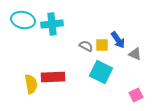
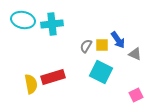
gray semicircle: rotated 88 degrees counterclockwise
red rectangle: rotated 15 degrees counterclockwise
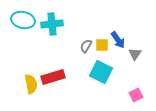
gray triangle: rotated 40 degrees clockwise
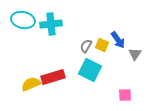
cyan cross: moved 1 px left
yellow square: rotated 24 degrees clockwise
cyan square: moved 11 px left, 2 px up
yellow semicircle: rotated 102 degrees counterclockwise
pink square: moved 11 px left; rotated 24 degrees clockwise
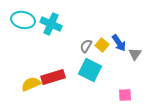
cyan cross: rotated 30 degrees clockwise
blue arrow: moved 1 px right, 3 px down
yellow square: rotated 16 degrees clockwise
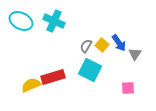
cyan ellipse: moved 2 px left, 1 px down; rotated 15 degrees clockwise
cyan cross: moved 3 px right, 3 px up
yellow semicircle: moved 1 px down
pink square: moved 3 px right, 7 px up
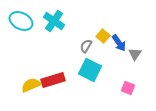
cyan cross: rotated 10 degrees clockwise
yellow square: moved 1 px right, 9 px up
red rectangle: moved 3 px down
pink square: rotated 24 degrees clockwise
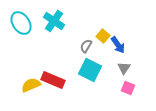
cyan ellipse: moved 2 px down; rotated 30 degrees clockwise
blue arrow: moved 1 px left, 2 px down
gray triangle: moved 11 px left, 14 px down
red rectangle: rotated 40 degrees clockwise
